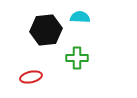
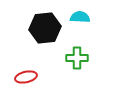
black hexagon: moved 1 px left, 2 px up
red ellipse: moved 5 px left
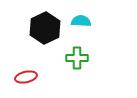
cyan semicircle: moved 1 px right, 4 px down
black hexagon: rotated 20 degrees counterclockwise
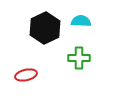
green cross: moved 2 px right
red ellipse: moved 2 px up
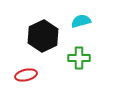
cyan semicircle: rotated 18 degrees counterclockwise
black hexagon: moved 2 px left, 8 px down
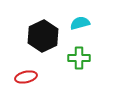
cyan semicircle: moved 1 px left, 2 px down
red ellipse: moved 2 px down
